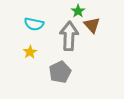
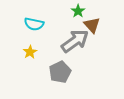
gray arrow: moved 6 px right, 5 px down; rotated 52 degrees clockwise
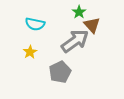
green star: moved 1 px right, 1 px down
cyan semicircle: moved 1 px right
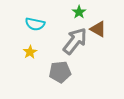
brown triangle: moved 6 px right, 4 px down; rotated 18 degrees counterclockwise
gray arrow: rotated 16 degrees counterclockwise
gray pentagon: rotated 20 degrees clockwise
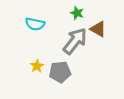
green star: moved 2 px left, 1 px down; rotated 16 degrees counterclockwise
yellow star: moved 7 px right, 14 px down
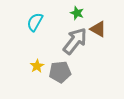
cyan semicircle: moved 2 px up; rotated 108 degrees clockwise
